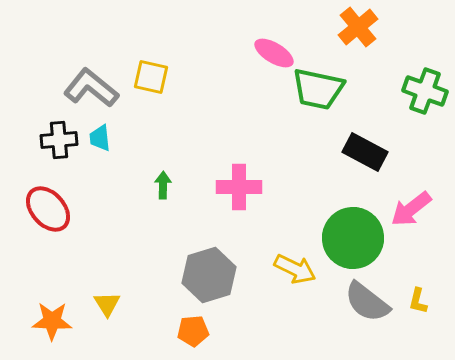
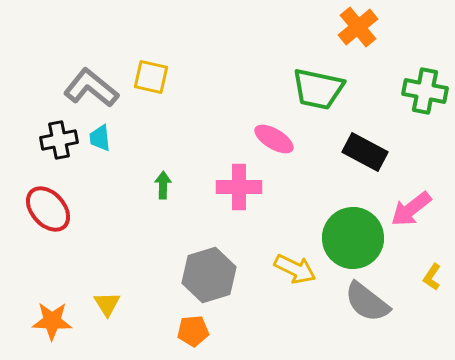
pink ellipse: moved 86 px down
green cross: rotated 9 degrees counterclockwise
black cross: rotated 6 degrees counterclockwise
yellow L-shape: moved 14 px right, 24 px up; rotated 20 degrees clockwise
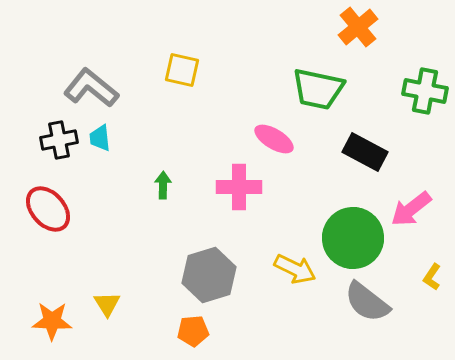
yellow square: moved 31 px right, 7 px up
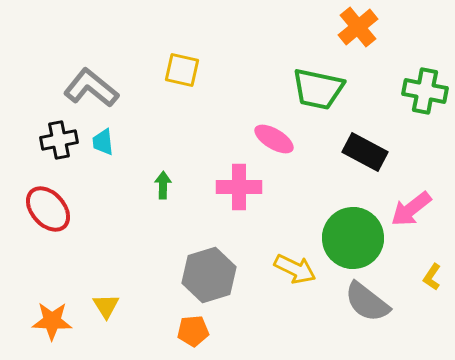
cyan trapezoid: moved 3 px right, 4 px down
yellow triangle: moved 1 px left, 2 px down
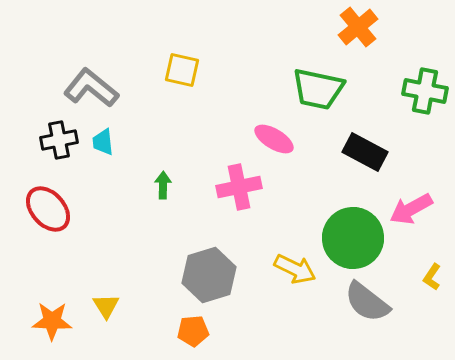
pink cross: rotated 12 degrees counterclockwise
pink arrow: rotated 9 degrees clockwise
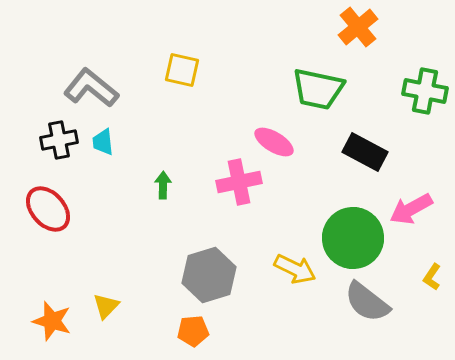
pink ellipse: moved 3 px down
pink cross: moved 5 px up
yellow triangle: rotated 16 degrees clockwise
orange star: rotated 15 degrees clockwise
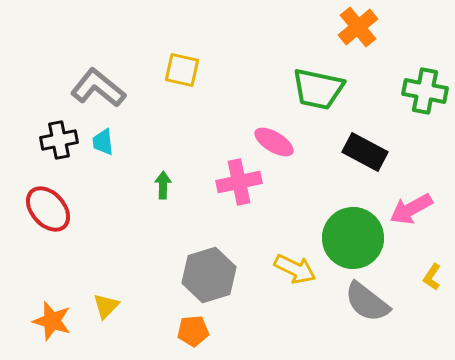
gray L-shape: moved 7 px right
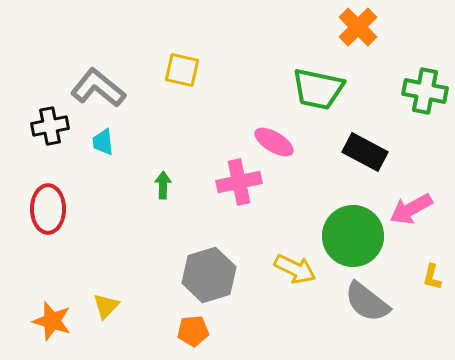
orange cross: rotated 6 degrees counterclockwise
black cross: moved 9 px left, 14 px up
red ellipse: rotated 42 degrees clockwise
green circle: moved 2 px up
yellow L-shape: rotated 20 degrees counterclockwise
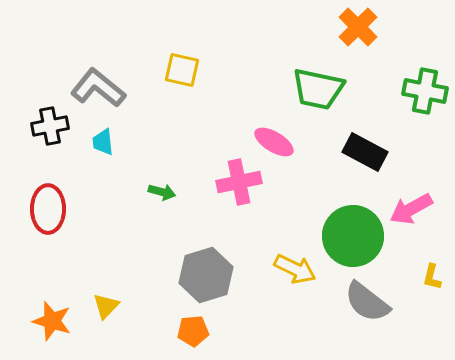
green arrow: moved 1 px left, 7 px down; rotated 104 degrees clockwise
gray hexagon: moved 3 px left
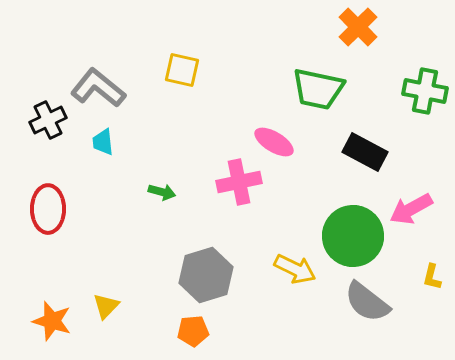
black cross: moved 2 px left, 6 px up; rotated 15 degrees counterclockwise
